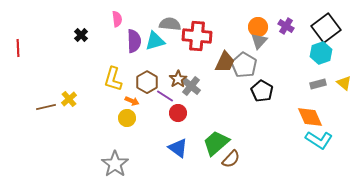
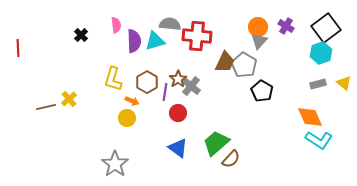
pink semicircle: moved 1 px left, 6 px down
purple line: moved 4 px up; rotated 66 degrees clockwise
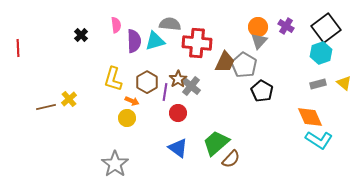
red cross: moved 7 px down
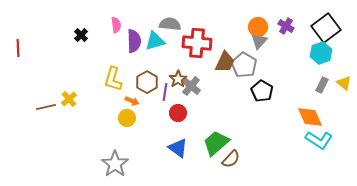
gray rectangle: moved 4 px right, 1 px down; rotated 49 degrees counterclockwise
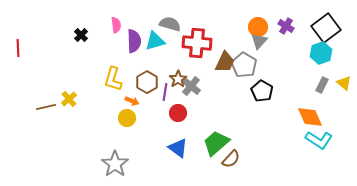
gray semicircle: rotated 10 degrees clockwise
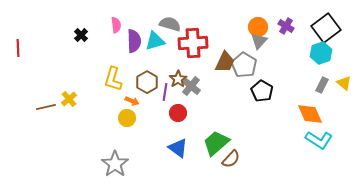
red cross: moved 4 px left; rotated 8 degrees counterclockwise
orange diamond: moved 3 px up
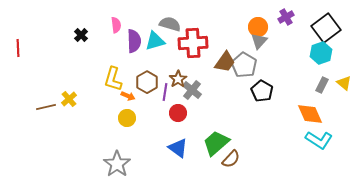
purple cross: moved 9 px up; rotated 28 degrees clockwise
brown trapezoid: rotated 10 degrees clockwise
gray cross: moved 1 px right, 4 px down
orange arrow: moved 4 px left, 5 px up
gray star: moved 2 px right
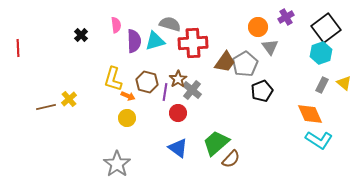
gray triangle: moved 11 px right, 6 px down; rotated 18 degrees counterclockwise
gray pentagon: moved 1 px right, 1 px up; rotated 10 degrees clockwise
brown hexagon: rotated 15 degrees counterclockwise
black pentagon: rotated 20 degrees clockwise
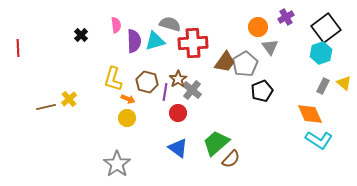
gray rectangle: moved 1 px right, 1 px down
orange arrow: moved 3 px down
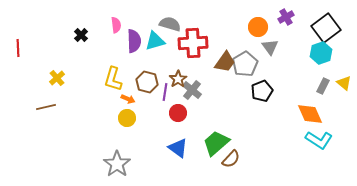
yellow cross: moved 12 px left, 21 px up
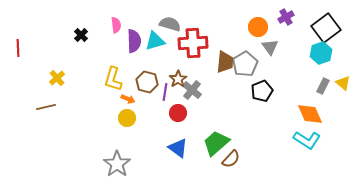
brown trapezoid: rotated 30 degrees counterclockwise
yellow triangle: moved 1 px left
cyan L-shape: moved 12 px left
